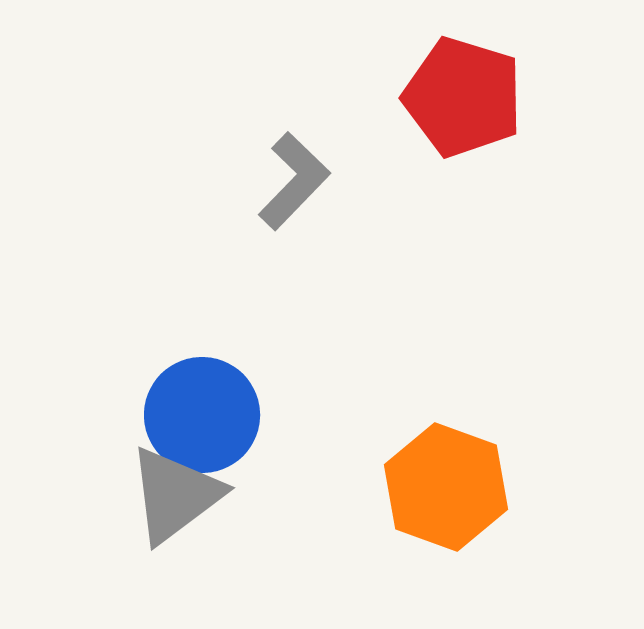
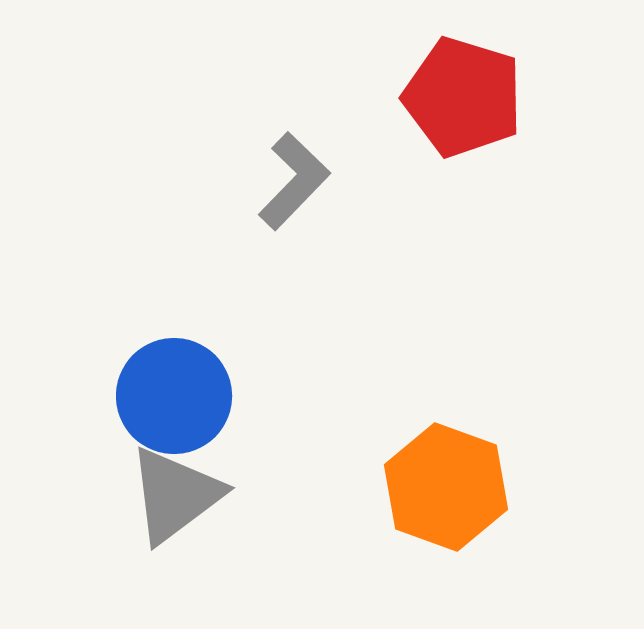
blue circle: moved 28 px left, 19 px up
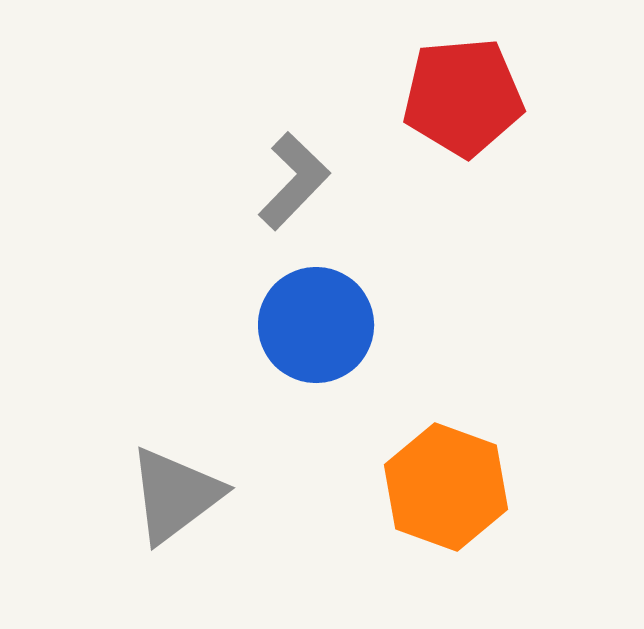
red pentagon: rotated 22 degrees counterclockwise
blue circle: moved 142 px right, 71 px up
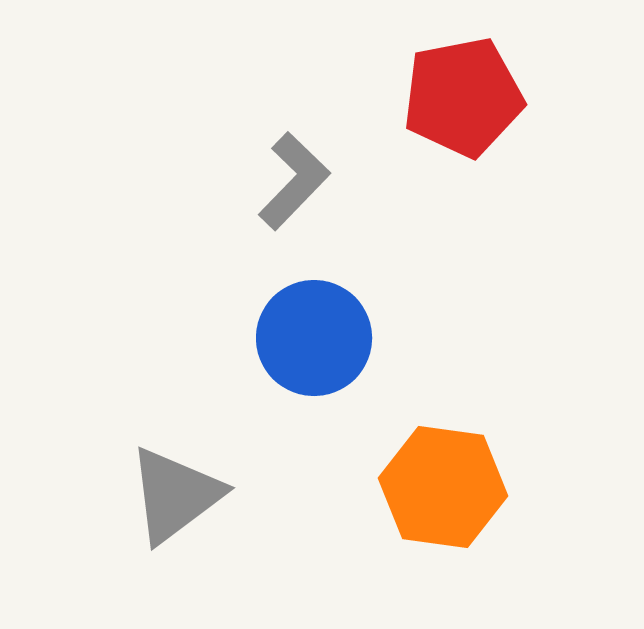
red pentagon: rotated 6 degrees counterclockwise
blue circle: moved 2 px left, 13 px down
orange hexagon: moved 3 px left; rotated 12 degrees counterclockwise
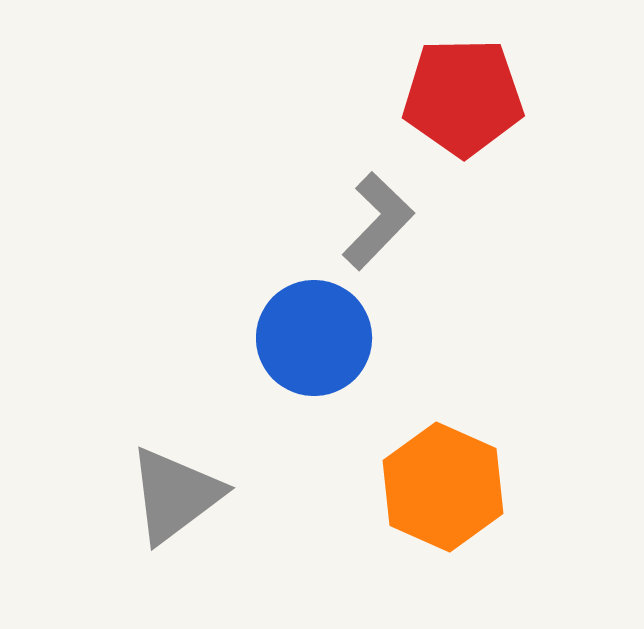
red pentagon: rotated 10 degrees clockwise
gray L-shape: moved 84 px right, 40 px down
orange hexagon: rotated 16 degrees clockwise
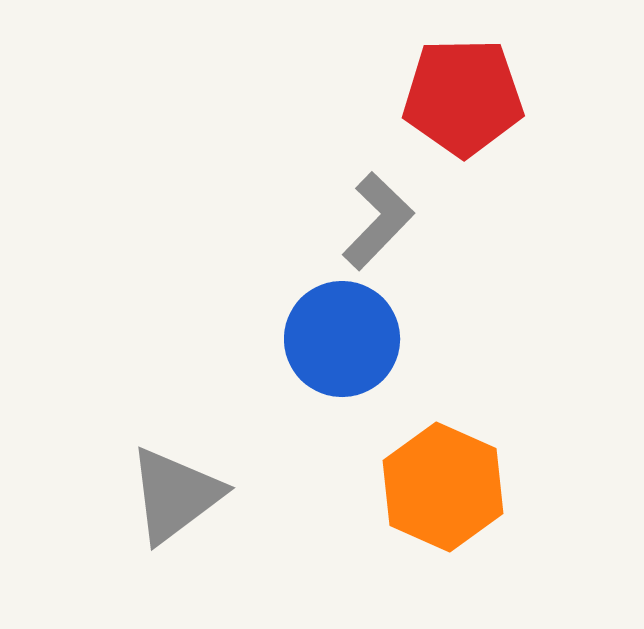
blue circle: moved 28 px right, 1 px down
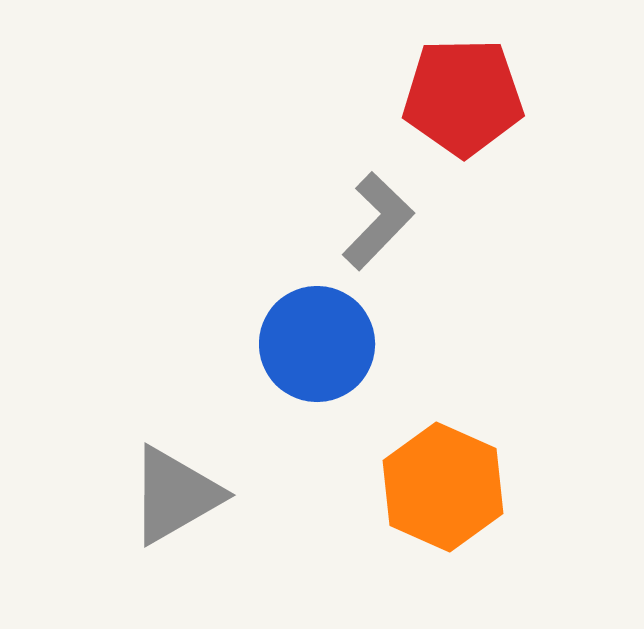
blue circle: moved 25 px left, 5 px down
gray triangle: rotated 7 degrees clockwise
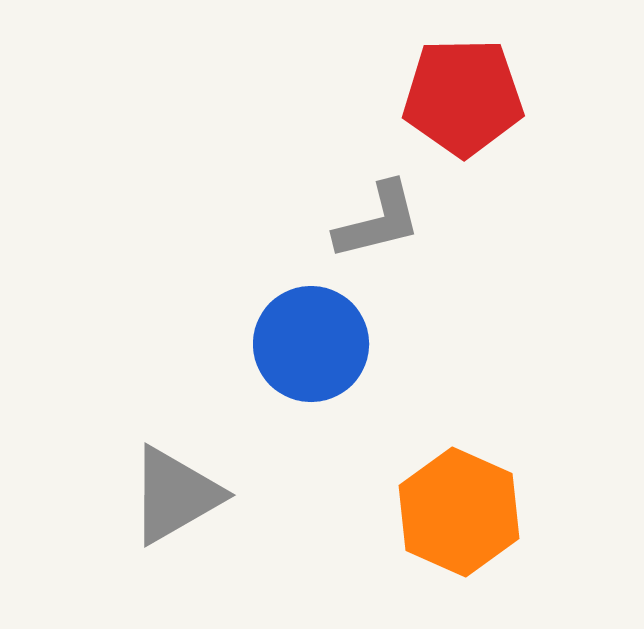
gray L-shape: rotated 32 degrees clockwise
blue circle: moved 6 px left
orange hexagon: moved 16 px right, 25 px down
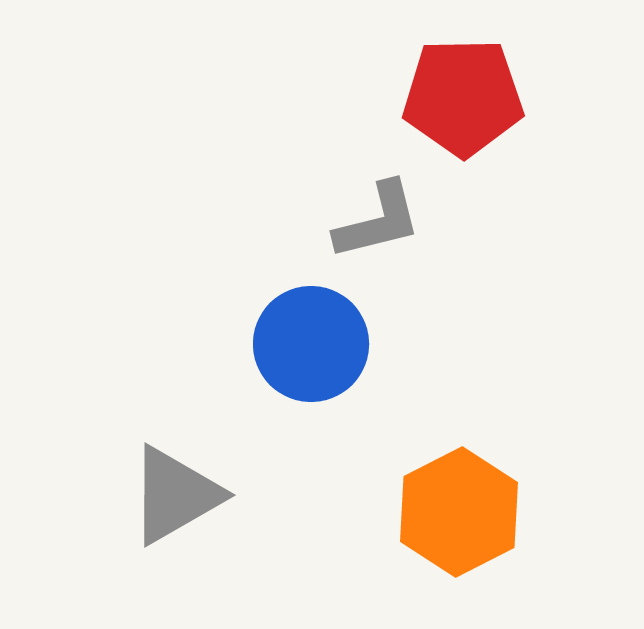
orange hexagon: rotated 9 degrees clockwise
